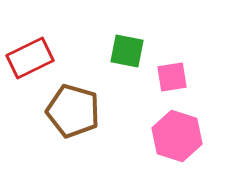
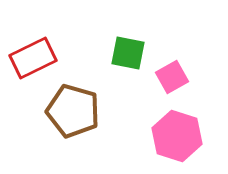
green square: moved 1 px right, 2 px down
red rectangle: moved 3 px right
pink square: rotated 20 degrees counterclockwise
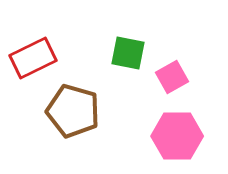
pink hexagon: rotated 18 degrees counterclockwise
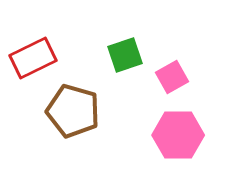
green square: moved 3 px left, 2 px down; rotated 30 degrees counterclockwise
pink hexagon: moved 1 px right, 1 px up
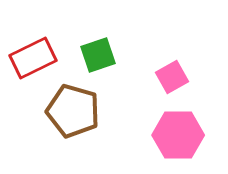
green square: moved 27 px left
